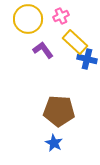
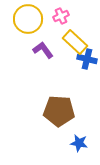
blue star: moved 25 px right; rotated 18 degrees counterclockwise
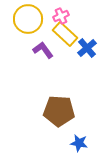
yellow rectangle: moved 10 px left, 8 px up
blue cross: moved 11 px up; rotated 36 degrees clockwise
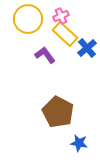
purple L-shape: moved 2 px right, 5 px down
brown pentagon: moved 1 px left, 1 px down; rotated 24 degrees clockwise
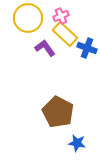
yellow circle: moved 1 px up
blue cross: rotated 30 degrees counterclockwise
purple L-shape: moved 7 px up
blue star: moved 2 px left
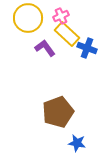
yellow rectangle: moved 2 px right
brown pentagon: rotated 24 degrees clockwise
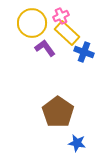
yellow circle: moved 4 px right, 5 px down
yellow rectangle: moved 1 px up
blue cross: moved 3 px left, 4 px down
brown pentagon: rotated 16 degrees counterclockwise
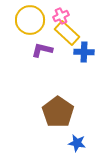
yellow circle: moved 2 px left, 3 px up
purple L-shape: moved 3 px left, 2 px down; rotated 40 degrees counterclockwise
blue cross: rotated 18 degrees counterclockwise
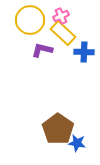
yellow rectangle: moved 4 px left
brown pentagon: moved 17 px down
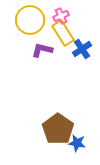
yellow rectangle: rotated 15 degrees clockwise
blue cross: moved 2 px left, 3 px up; rotated 36 degrees counterclockwise
